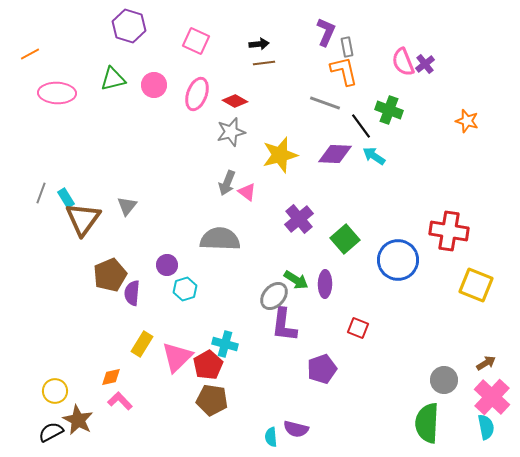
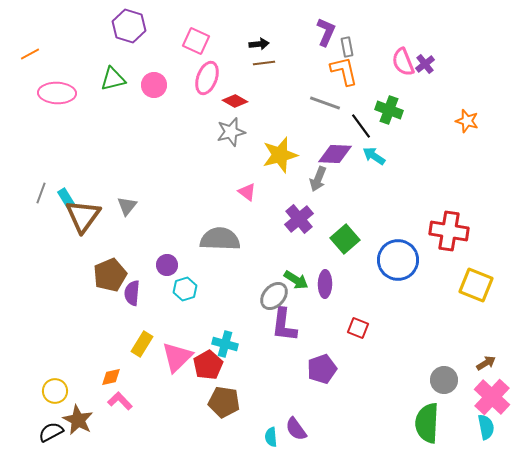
pink ellipse at (197, 94): moved 10 px right, 16 px up
gray arrow at (227, 183): moved 91 px right, 4 px up
brown triangle at (83, 219): moved 3 px up
brown pentagon at (212, 400): moved 12 px right, 2 px down
purple semicircle at (296, 429): rotated 40 degrees clockwise
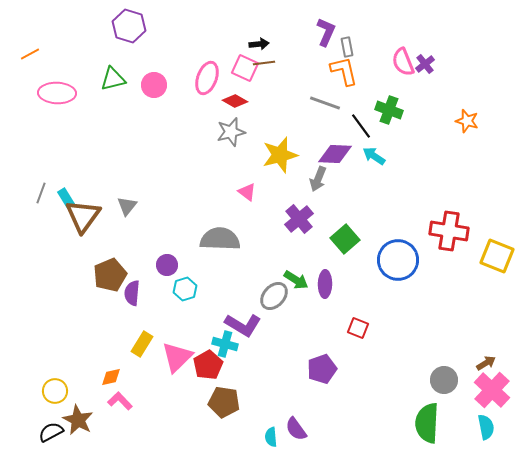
pink square at (196, 41): moved 49 px right, 27 px down
yellow square at (476, 285): moved 21 px right, 29 px up
purple L-shape at (284, 325): moved 41 px left; rotated 66 degrees counterclockwise
pink cross at (492, 397): moved 7 px up
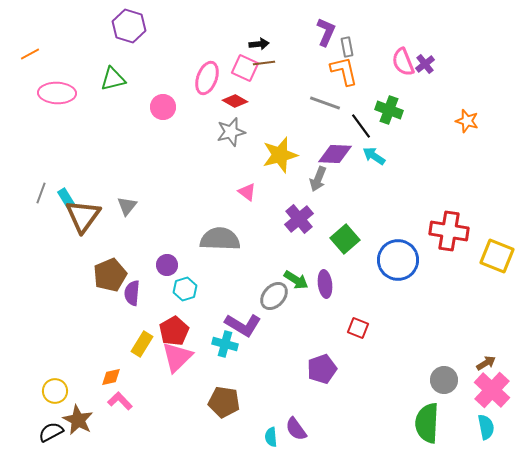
pink circle at (154, 85): moved 9 px right, 22 px down
purple ellipse at (325, 284): rotated 8 degrees counterclockwise
red pentagon at (208, 365): moved 34 px left, 34 px up
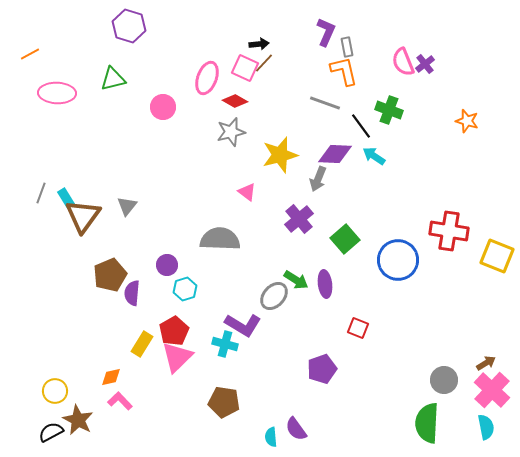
brown line at (264, 63): rotated 40 degrees counterclockwise
